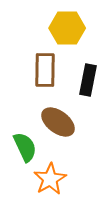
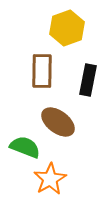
yellow hexagon: rotated 20 degrees counterclockwise
brown rectangle: moved 3 px left, 1 px down
green semicircle: rotated 44 degrees counterclockwise
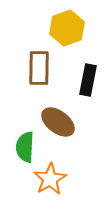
brown rectangle: moved 3 px left, 3 px up
green semicircle: rotated 108 degrees counterclockwise
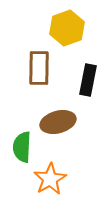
brown ellipse: rotated 52 degrees counterclockwise
green semicircle: moved 3 px left
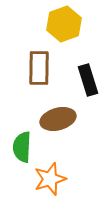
yellow hexagon: moved 3 px left, 4 px up
black rectangle: rotated 28 degrees counterclockwise
brown ellipse: moved 3 px up
orange star: rotated 12 degrees clockwise
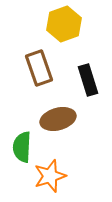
brown rectangle: rotated 20 degrees counterclockwise
orange star: moved 3 px up
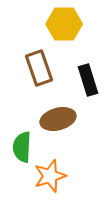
yellow hexagon: rotated 20 degrees clockwise
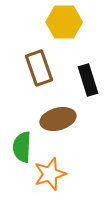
yellow hexagon: moved 2 px up
orange star: moved 2 px up
